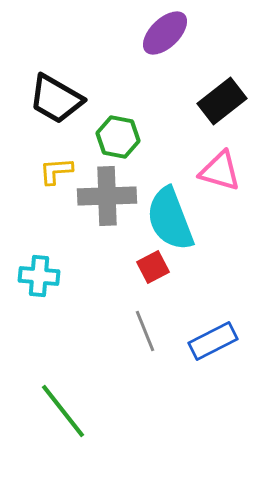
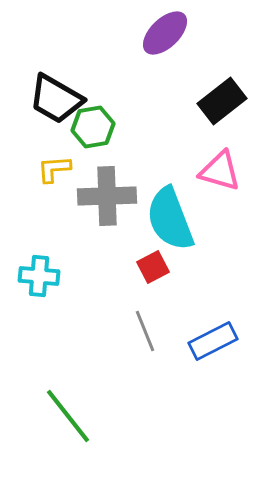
green hexagon: moved 25 px left, 10 px up; rotated 21 degrees counterclockwise
yellow L-shape: moved 2 px left, 2 px up
green line: moved 5 px right, 5 px down
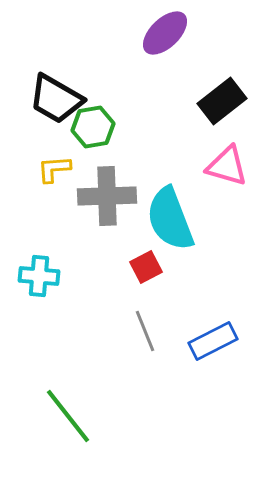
pink triangle: moved 7 px right, 5 px up
red square: moved 7 px left
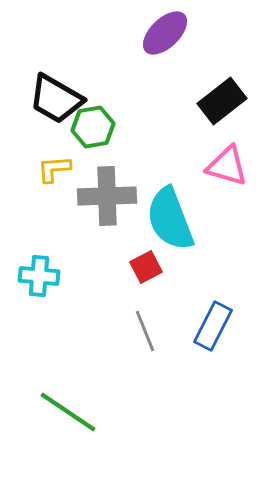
blue rectangle: moved 15 px up; rotated 36 degrees counterclockwise
green line: moved 4 px up; rotated 18 degrees counterclockwise
